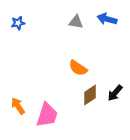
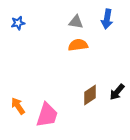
blue arrow: rotated 96 degrees counterclockwise
orange semicircle: moved 23 px up; rotated 138 degrees clockwise
black arrow: moved 2 px right, 1 px up
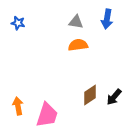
blue star: rotated 24 degrees clockwise
black arrow: moved 3 px left, 5 px down
orange arrow: rotated 24 degrees clockwise
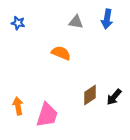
orange semicircle: moved 17 px left, 8 px down; rotated 30 degrees clockwise
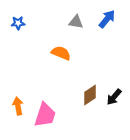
blue arrow: rotated 150 degrees counterclockwise
blue star: rotated 16 degrees counterclockwise
pink trapezoid: moved 2 px left
